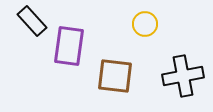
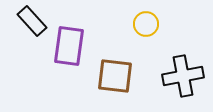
yellow circle: moved 1 px right
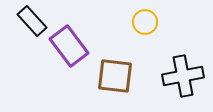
yellow circle: moved 1 px left, 2 px up
purple rectangle: rotated 45 degrees counterclockwise
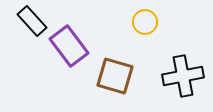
brown square: rotated 9 degrees clockwise
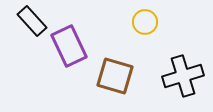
purple rectangle: rotated 12 degrees clockwise
black cross: rotated 6 degrees counterclockwise
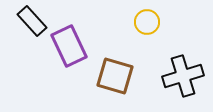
yellow circle: moved 2 px right
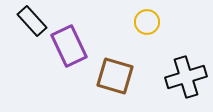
black cross: moved 3 px right, 1 px down
